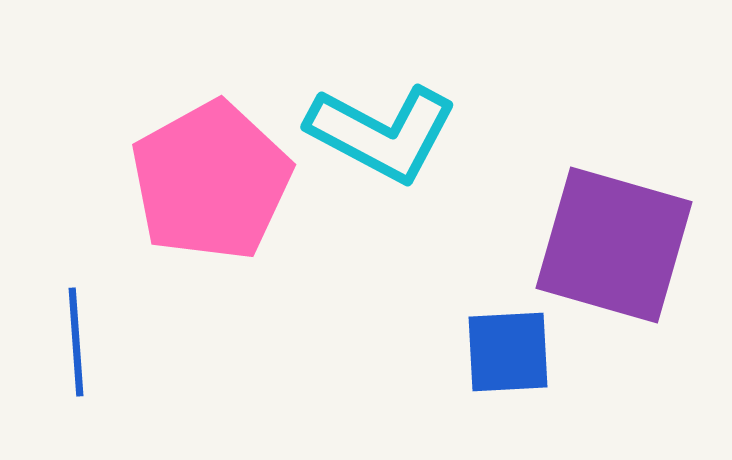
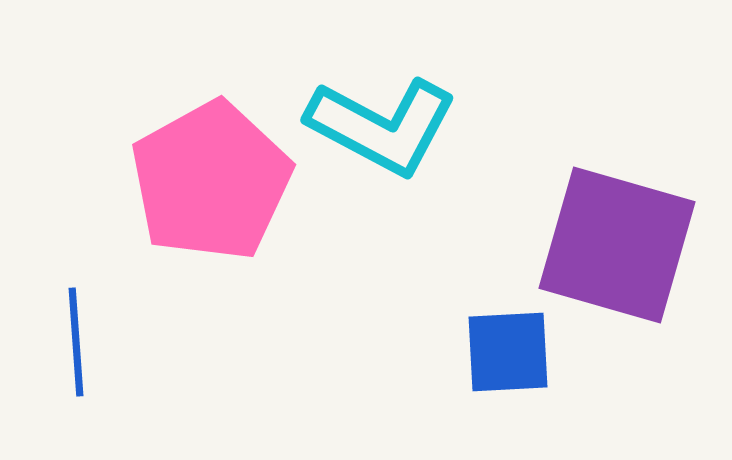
cyan L-shape: moved 7 px up
purple square: moved 3 px right
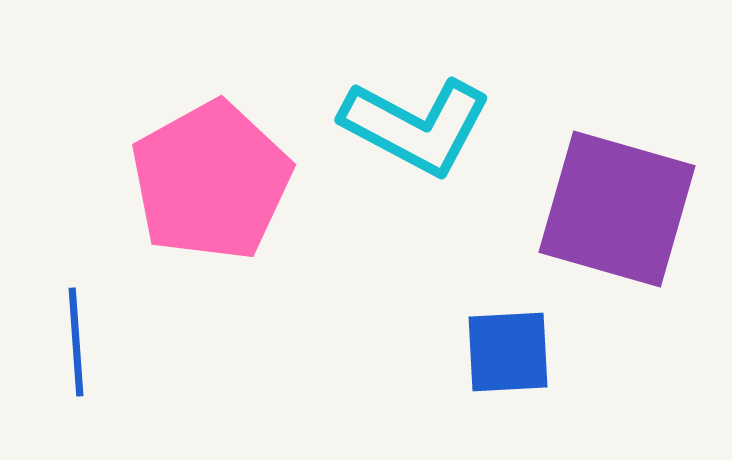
cyan L-shape: moved 34 px right
purple square: moved 36 px up
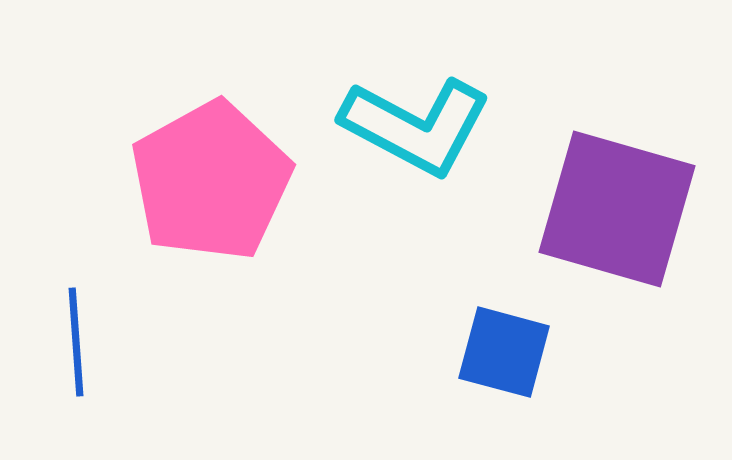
blue square: moved 4 px left; rotated 18 degrees clockwise
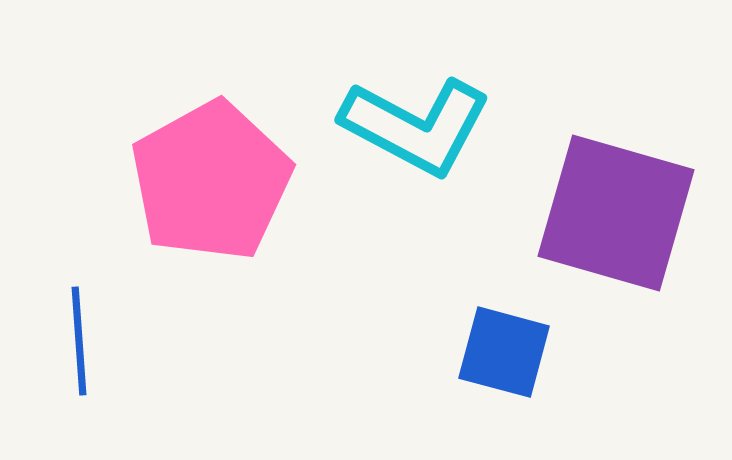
purple square: moved 1 px left, 4 px down
blue line: moved 3 px right, 1 px up
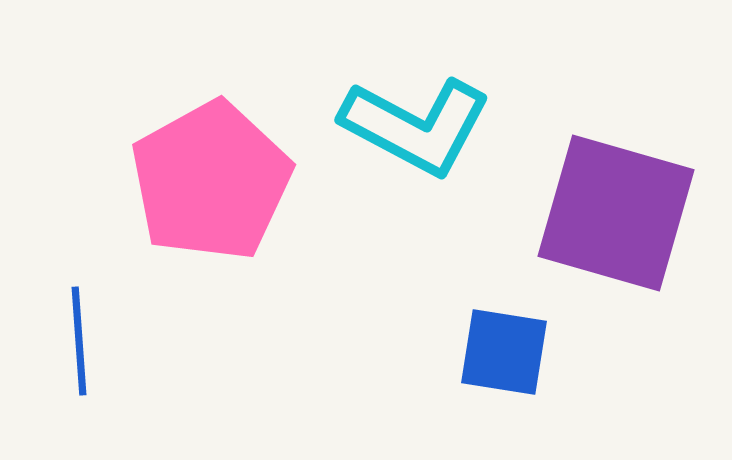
blue square: rotated 6 degrees counterclockwise
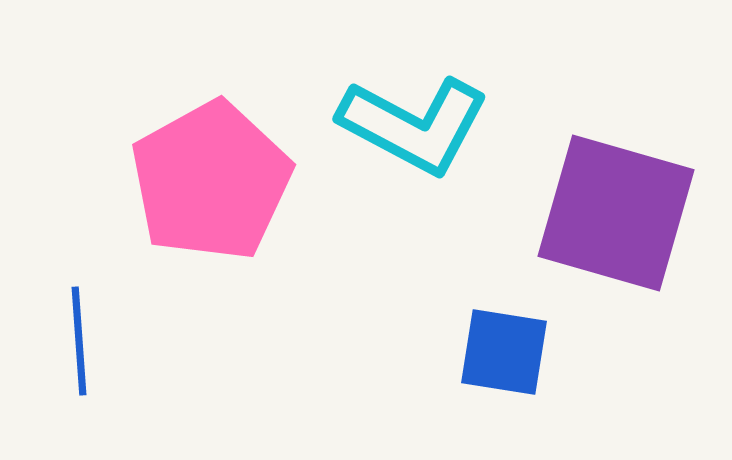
cyan L-shape: moved 2 px left, 1 px up
